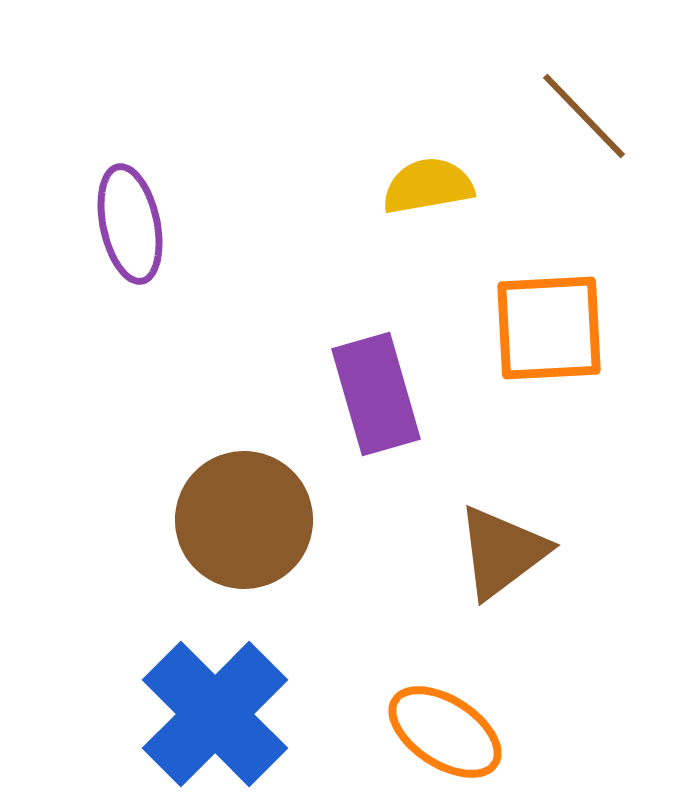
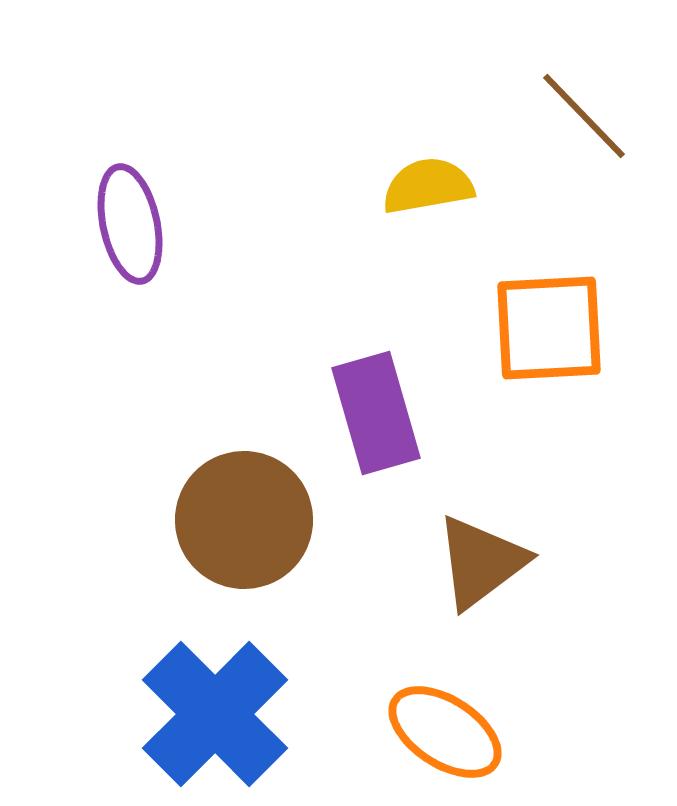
purple rectangle: moved 19 px down
brown triangle: moved 21 px left, 10 px down
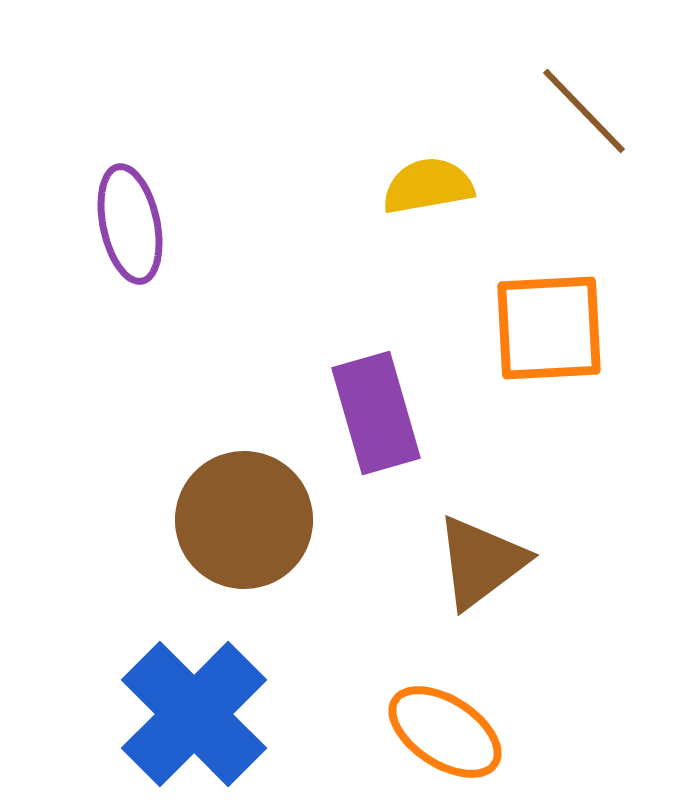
brown line: moved 5 px up
blue cross: moved 21 px left
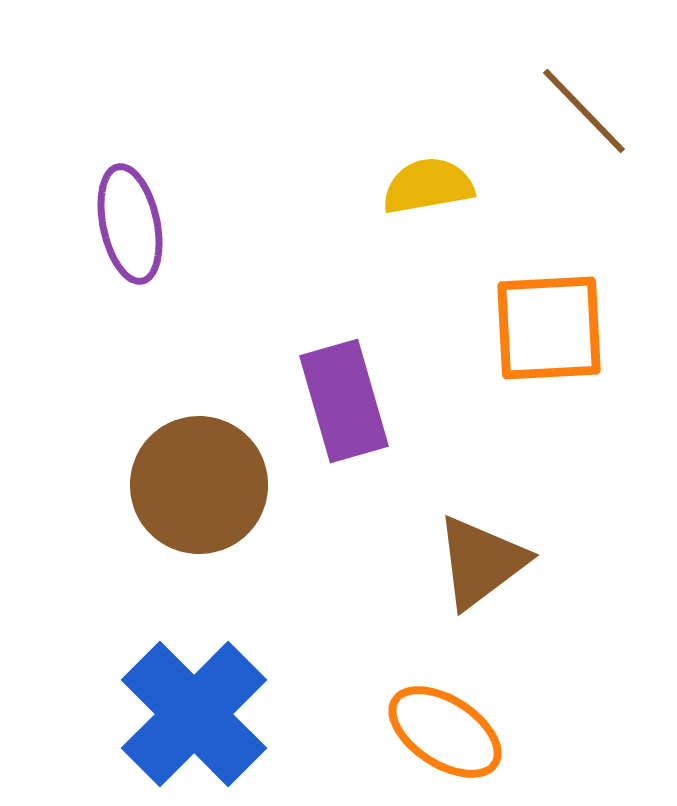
purple rectangle: moved 32 px left, 12 px up
brown circle: moved 45 px left, 35 px up
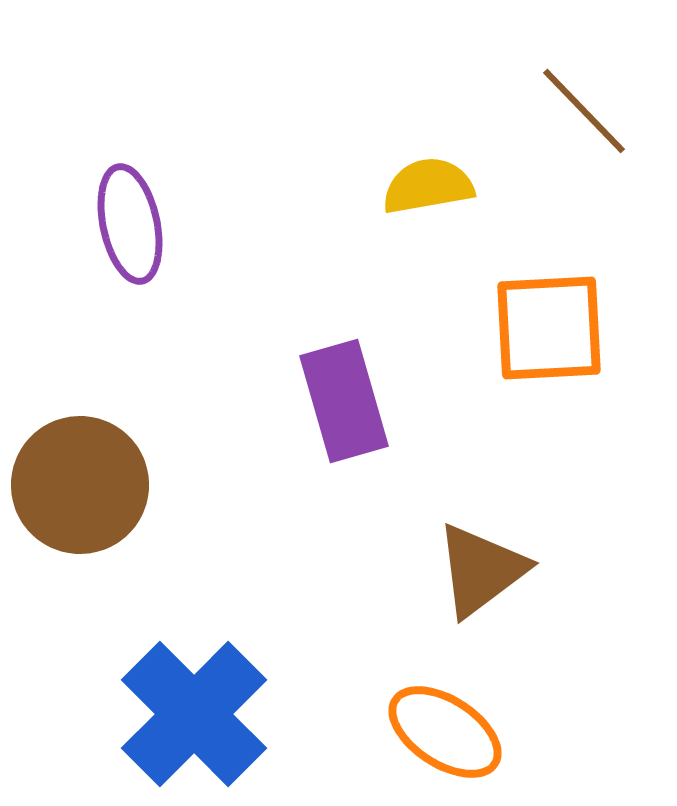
brown circle: moved 119 px left
brown triangle: moved 8 px down
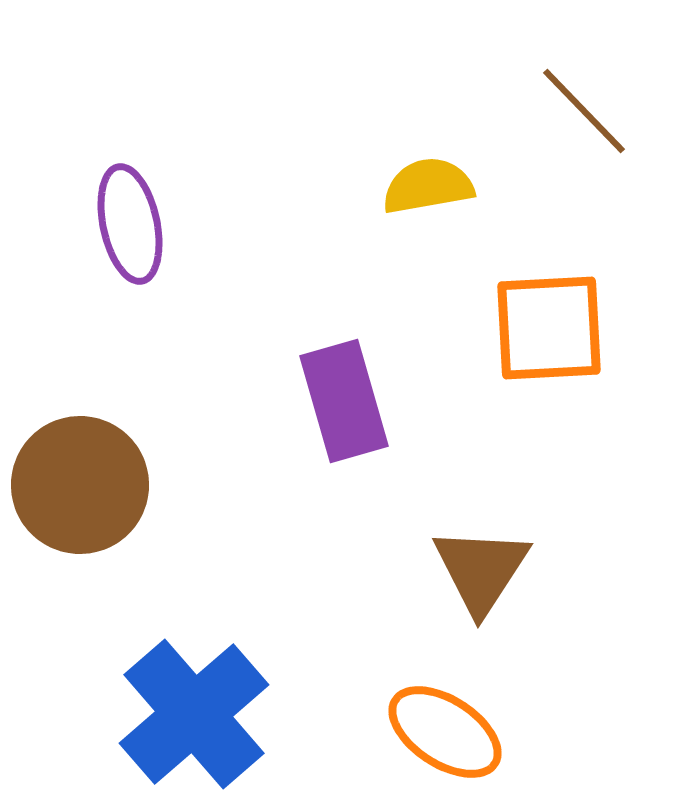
brown triangle: rotated 20 degrees counterclockwise
blue cross: rotated 4 degrees clockwise
